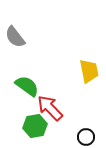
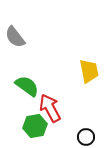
red arrow: rotated 16 degrees clockwise
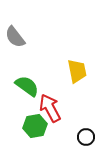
yellow trapezoid: moved 12 px left
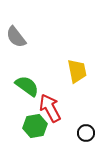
gray semicircle: moved 1 px right
black circle: moved 4 px up
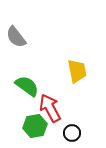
black circle: moved 14 px left
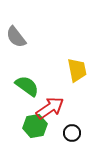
yellow trapezoid: moved 1 px up
red arrow: rotated 84 degrees clockwise
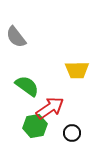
yellow trapezoid: rotated 100 degrees clockwise
